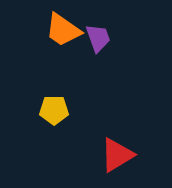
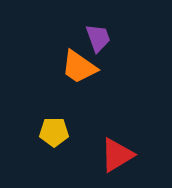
orange trapezoid: moved 16 px right, 37 px down
yellow pentagon: moved 22 px down
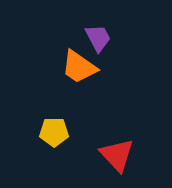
purple trapezoid: rotated 8 degrees counterclockwise
red triangle: rotated 42 degrees counterclockwise
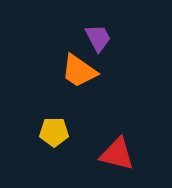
orange trapezoid: moved 4 px down
red triangle: moved 1 px up; rotated 33 degrees counterclockwise
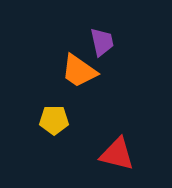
purple trapezoid: moved 4 px right, 4 px down; rotated 16 degrees clockwise
yellow pentagon: moved 12 px up
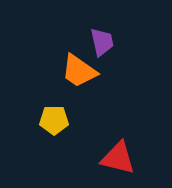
red triangle: moved 1 px right, 4 px down
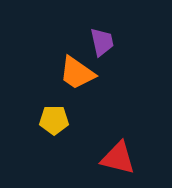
orange trapezoid: moved 2 px left, 2 px down
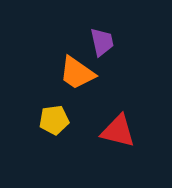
yellow pentagon: rotated 8 degrees counterclockwise
red triangle: moved 27 px up
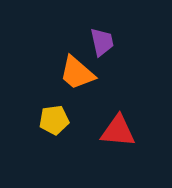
orange trapezoid: rotated 6 degrees clockwise
red triangle: rotated 9 degrees counterclockwise
